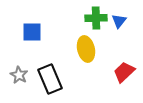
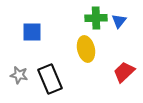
gray star: rotated 18 degrees counterclockwise
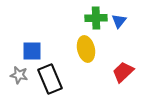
blue square: moved 19 px down
red trapezoid: moved 1 px left
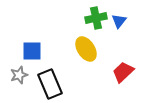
green cross: rotated 10 degrees counterclockwise
yellow ellipse: rotated 20 degrees counterclockwise
gray star: rotated 30 degrees counterclockwise
black rectangle: moved 5 px down
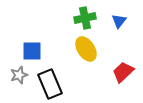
green cross: moved 11 px left
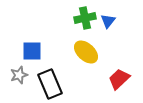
blue triangle: moved 11 px left
yellow ellipse: moved 3 px down; rotated 15 degrees counterclockwise
red trapezoid: moved 4 px left, 7 px down
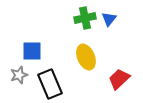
blue triangle: moved 1 px right, 2 px up
yellow ellipse: moved 5 px down; rotated 25 degrees clockwise
